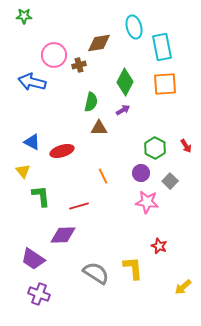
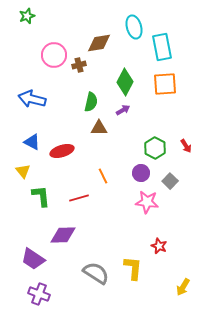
green star: moved 3 px right; rotated 21 degrees counterclockwise
blue arrow: moved 17 px down
red line: moved 8 px up
yellow L-shape: rotated 10 degrees clockwise
yellow arrow: rotated 18 degrees counterclockwise
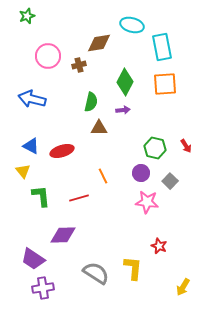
cyan ellipse: moved 2 px left, 2 px up; rotated 60 degrees counterclockwise
pink circle: moved 6 px left, 1 px down
purple arrow: rotated 24 degrees clockwise
blue triangle: moved 1 px left, 4 px down
green hexagon: rotated 15 degrees counterclockwise
purple cross: moved 4 px right, 6 px up; rotated 30 degrees counterclockwise
